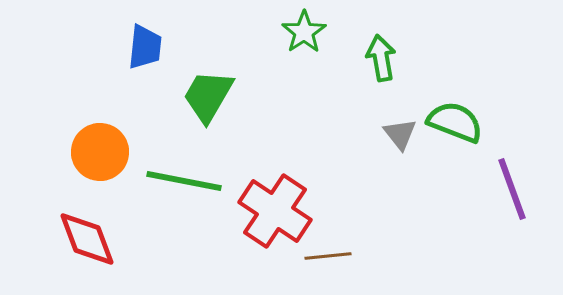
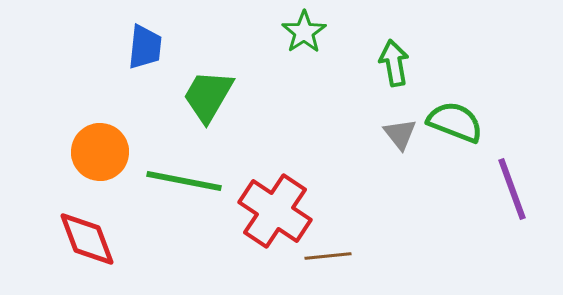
green arrow: moved 13 px right, 5 px down
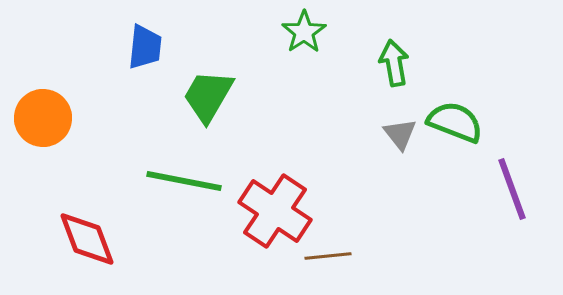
orange circle: moved 57 px left, 34 px up
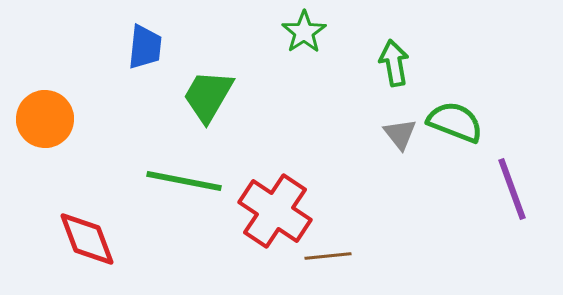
orange circle: moved 2 px right, 1 px down
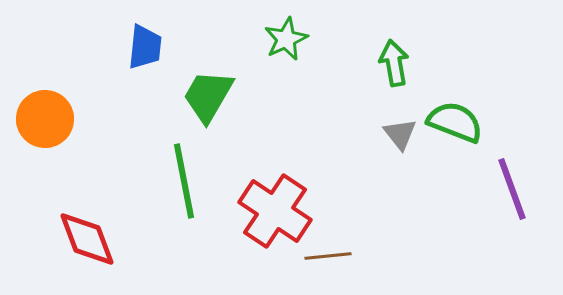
green star: moved 18 px left, 7 px down; rotated 9 degrees clockwise
green line: rotated 68 degrees clockwise
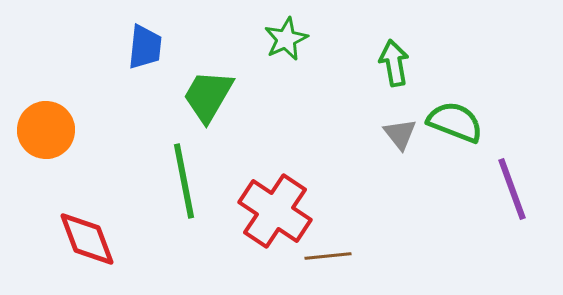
orange circle: moved 1 px right, 11 px down
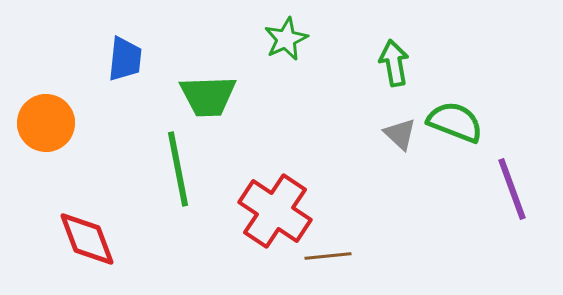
blue trapezoid: moved 20 px left, 12 px down
green trapezoid: rotated 122 degrees counterclockwise
orange circle: moved 7 px up
gray triangle: rotated 9 degrees counterclockwise
green line: moved 6 px left, 12 px up
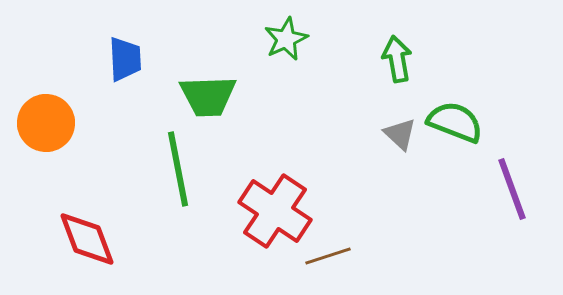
blue trapezoid: rotated 9 degrees counterclockwise
green arrow: moved 3 px right, 4 px up
brown line: rotated 12 degrees counterclockwise
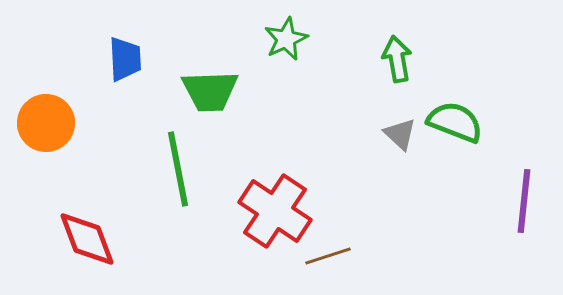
green trapezoid: moved 2 px right, 5 px up
purple line: moved 12 px right, 12 px down; rotated 26 degrees clockwise
